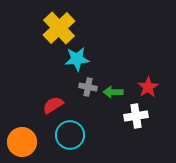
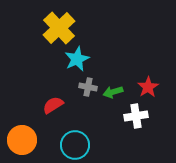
cyan star: rotated 20 degrees counterclockwise
green arrow: rotated 18 degrees counterclockwise
cyan circle: moved 5 px right, 10 px down
orange circle: moved 2 px up
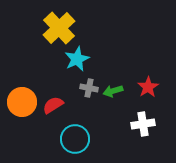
gray cross: moved 1 px right, 1 px down
green arrow: moved 1 px up
white cross: moved 7 px right, 8 px down
orange circle: moved 38 px up
cyan circle: moved 6 px up
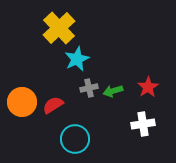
gray cross: rotated 24 degrees counterclockwise
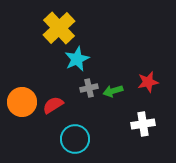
red star: moved 5 px up; rotated 20 degrees clockwise
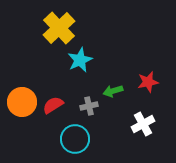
cyan star: moved 3 px right, 1 px down
gray cross: moved 18 px down
white cross: rotated 20 degrees counterclockwise
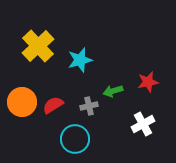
yellow cross: moved 21 px left, 18 px down
cyan star: rotated 10 degrees clockwise
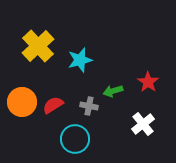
red star: rotated 25 degrees counterclockwise
gray cross: rotated 24 degrees clockwise
white cross: rotated 10 degrees counterclockwise
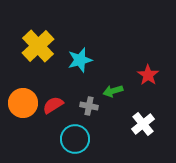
red star: moved 7 px up
orange circle: moved 1 px right, 1 px down
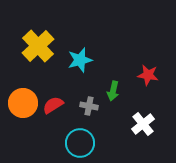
red star: rotated 25 degrees counterclockwise
green arrow: rotated 60 degrees counterclockwise
cyan circle: moved 5 px right, 4 px down
